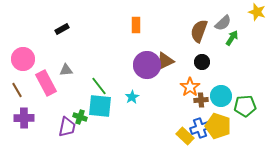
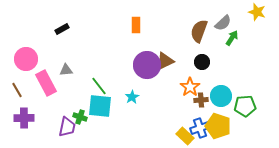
pink circle: moved 3 px right
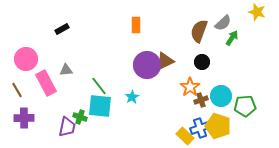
brown cross: rotated 16 degrees counterclockwise
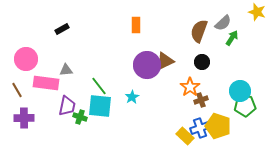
pink rectangle: rotated 55 degrees counterclockwise
cyan circle: moved 19 px right, 5 px up
purple trapezoid: moved 21 px up
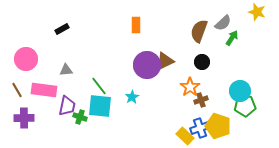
pink rectangle: moved 2 px left, 7 px down
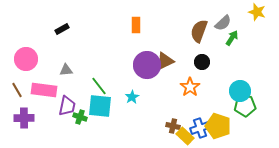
brown cross: moved 28 px left, 26 px down; rotated 32 degrees clockwise
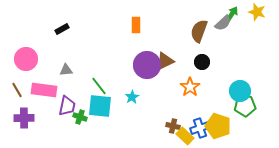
green arrow: moved 24 px up
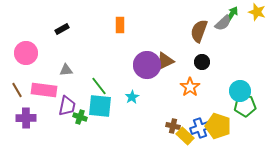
orange rectangle: moved 16 px left
pink circle: moved 6 px up
purple cross: moved 2 px right
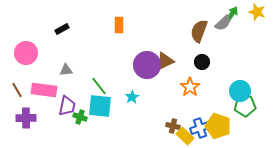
orange rectangle: moved 1 px left
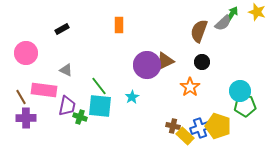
gray triangle: rotated 32 degrees clockwise
brown line: moved 4 px right, 7 px down
